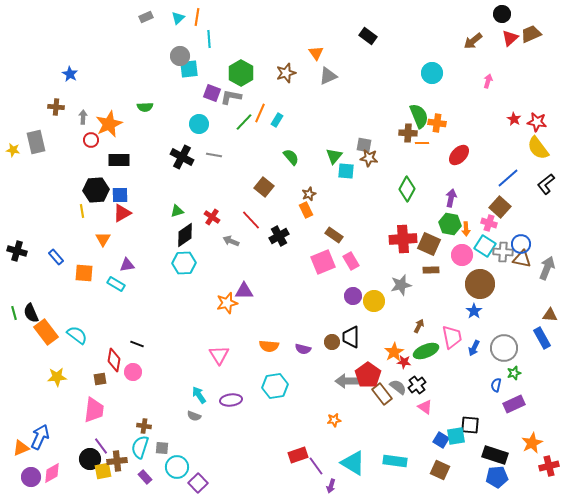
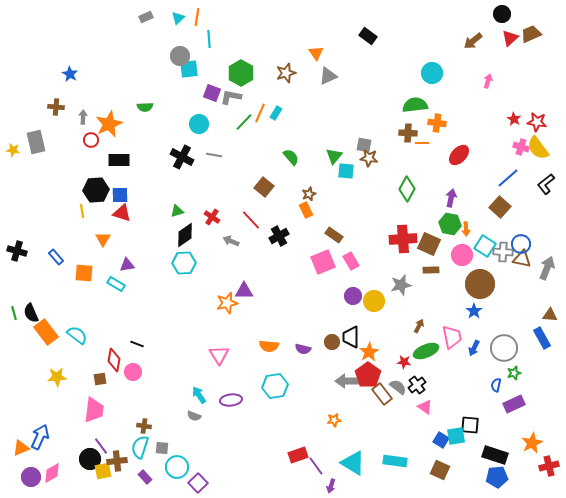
green semicircle at (419, 116): moved 4 px left, 11 px up; rotated 75 degrees counterclockwise
cyan rectangle at (277, 120): moved 1 px left, 7 px up
red triangle at (122, 213): rotated 48 degrees clockwise
pink cross at (489, 223): moved 32 px right, 76 px up
orange star at (394, 352): moved 25 px left
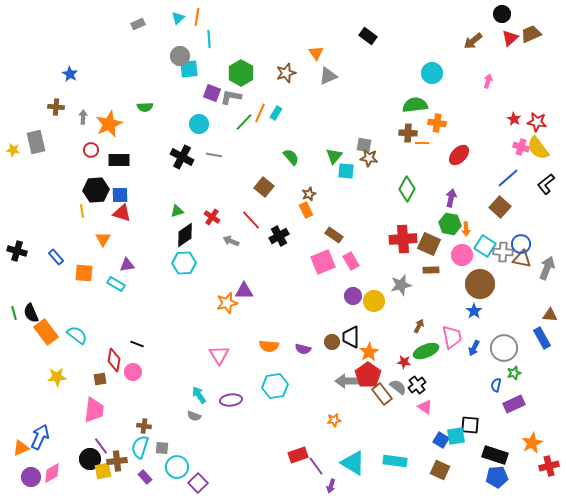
gray rectangle at (146, 17): moved 8 px left, 7 px down
red circle at (91, 140): moved 10 px down
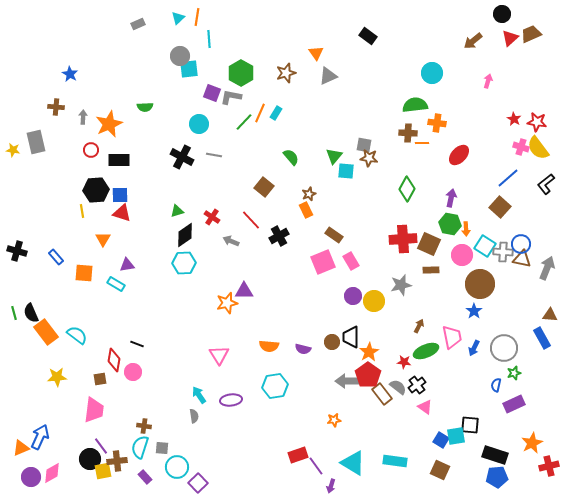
gray semicircle at (194, 416): rotated 120 degrees counterclockwise
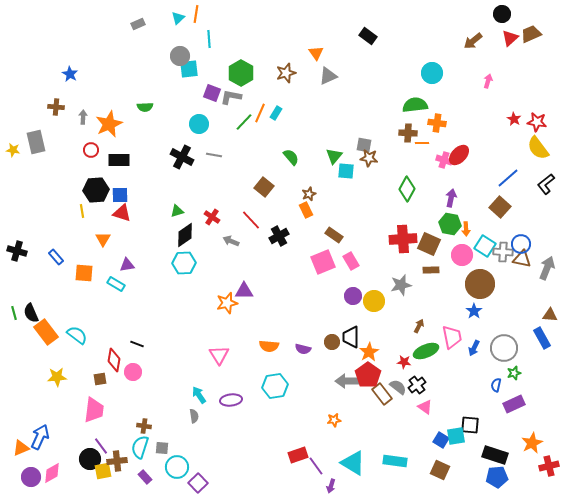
orange line at (197, 17): moved 1 px left, 3 px up
pink cross at (521, 147): moved 77 px left, 13 px down
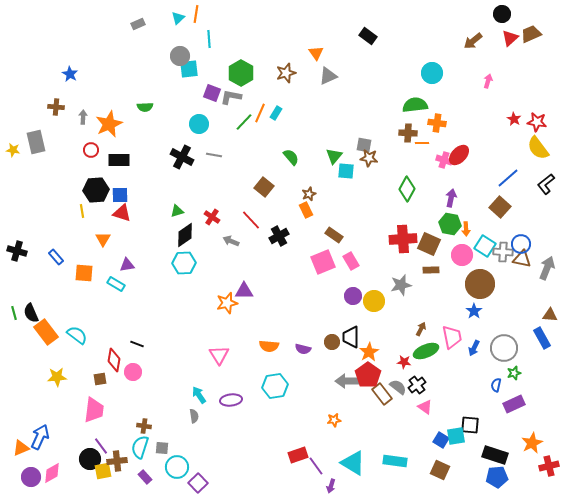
brown arrow at (419, 326): moved 2 px right, 3 px down
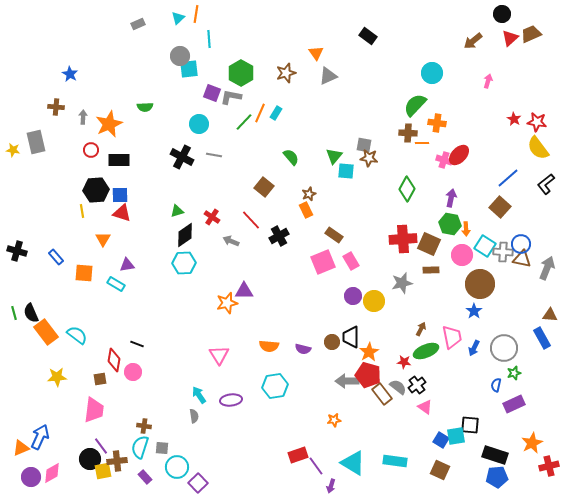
green semicircle at (415, 105): rotated 40 degrees counterclockwise
gray star at (401, 285): moved 1 px right, 2 px up
red pentagon at (368, 375): rotated 20 degrees counterclockwise
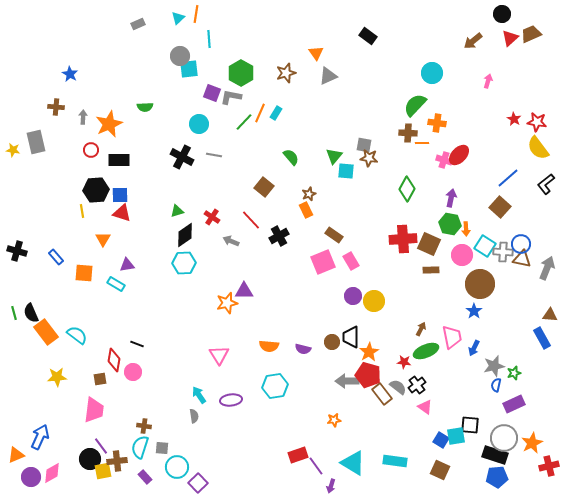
gray star at (402, 283): moved 92 px right, 83 px down
gray circle at (504, 348): moved 90 px down
orange triangle at (21, 448): moved 5 px left, 7 px down
